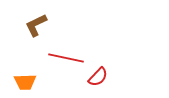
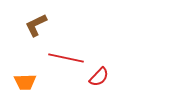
red semicircle: moved 1 px right
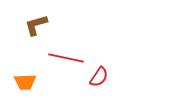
brown L-shape: rotated 10 degrees clockwise
red semicircle: rotated 10 degrees counterclockwise
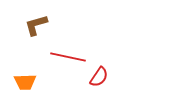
red line: moved 2 px right, 1 px up
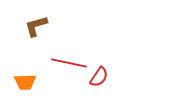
brown L-shape: moved 1 px down
red line: moved 1 px right, 6 px down
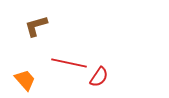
orange trapezoid: moved 2 px up; rotated 130 degrees counterclockwise
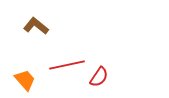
brown L-shape: rotated 55 degrees clockwise
red line: moved 2 px left, 2 px down; rotated 24 degrees counterclockwise
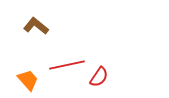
orange trapezoid: moved 3 px right
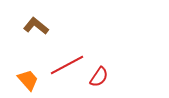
red line: rotated 16 degrees counterclockwise
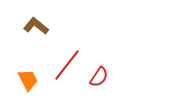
red line: rotated 24 degrees counterclockwise
orange trapezoid: rotated 15 degrees clockwise
